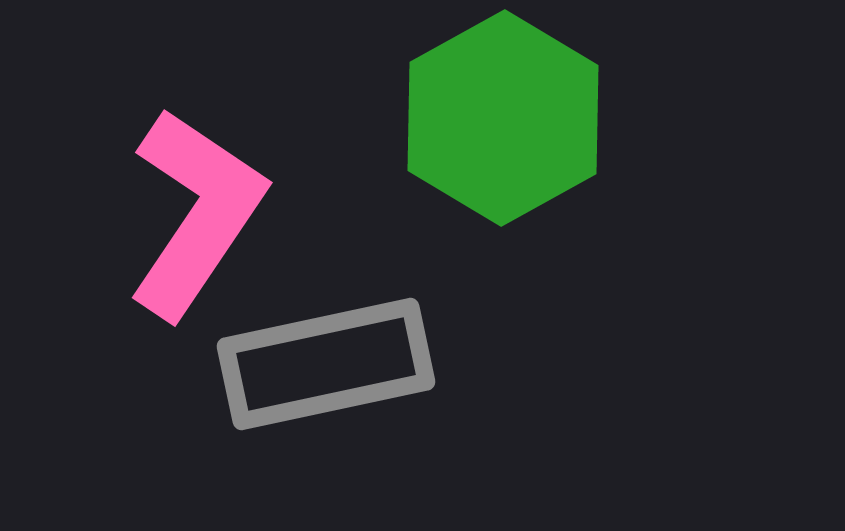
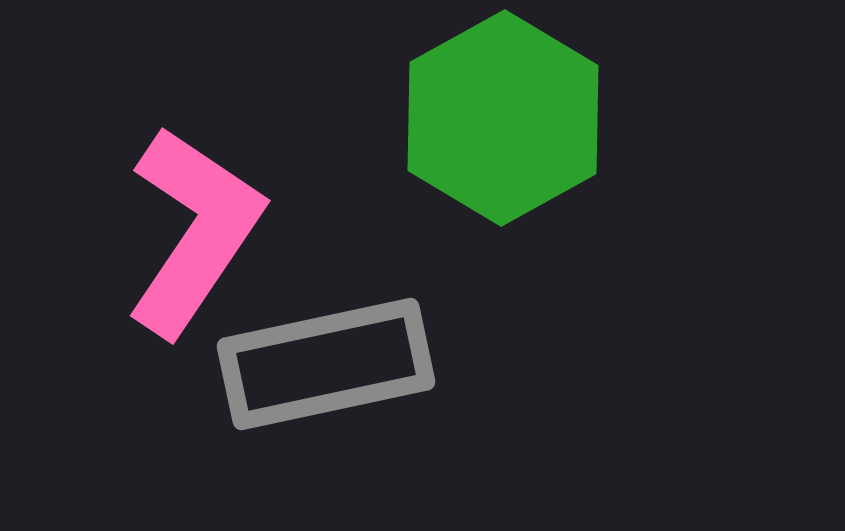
pink L-shape: moved 2 px left, 18 px down
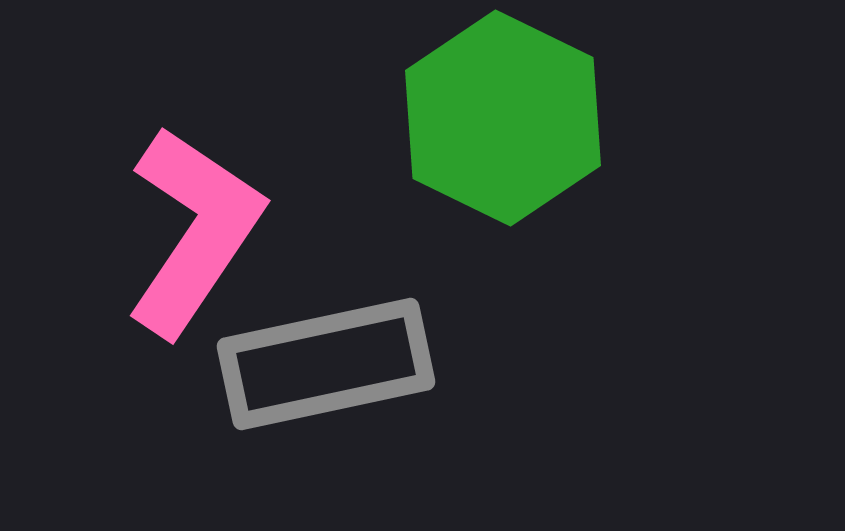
green hexagon: rotated 5 degrees counterclockwise
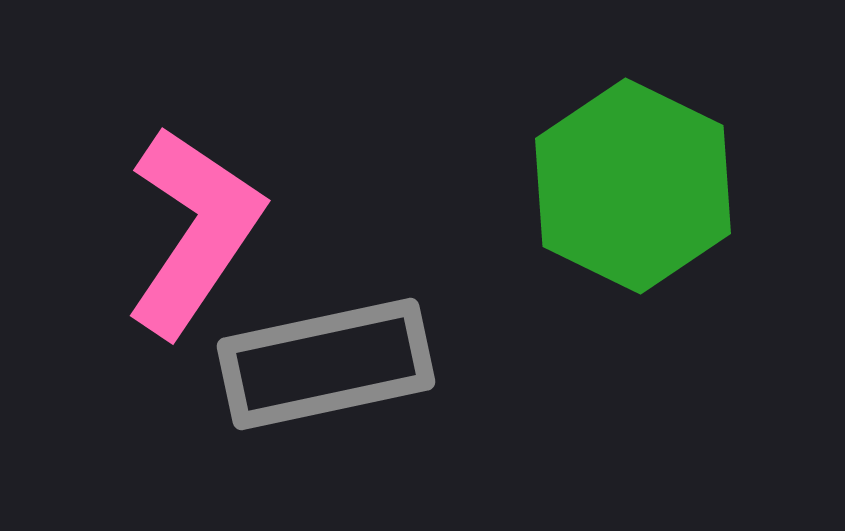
green hexagon: moved 130 px right, 68 px down
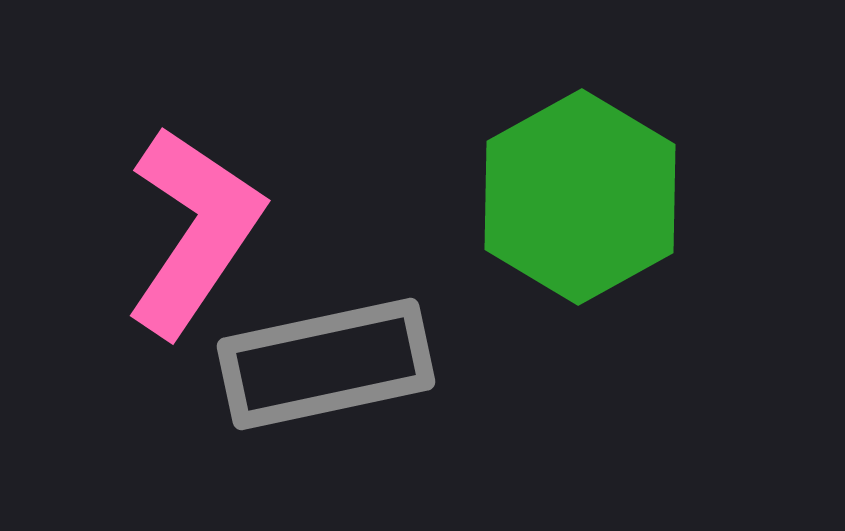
green hexagon: moved 53 px left, 11 px down; rotated 5 degrees clockwise
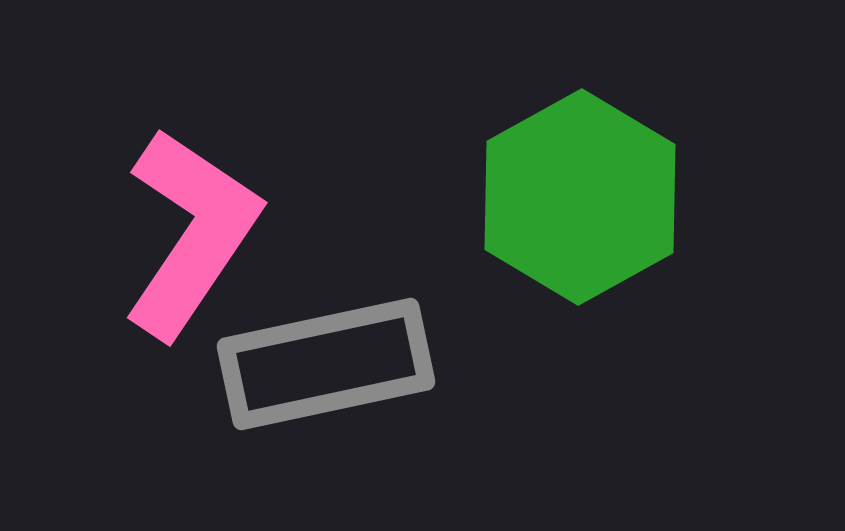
pink L-shape: moved 3 px left, 2 px down
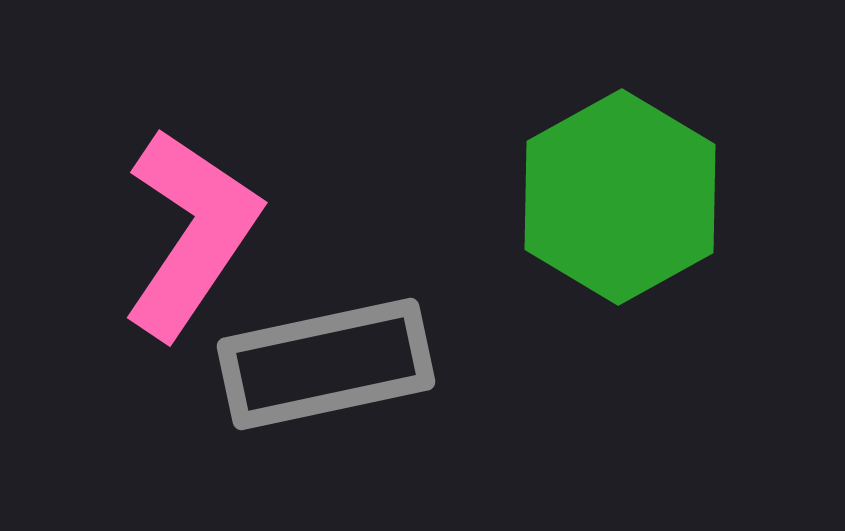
green hexagon: moved 40 px right
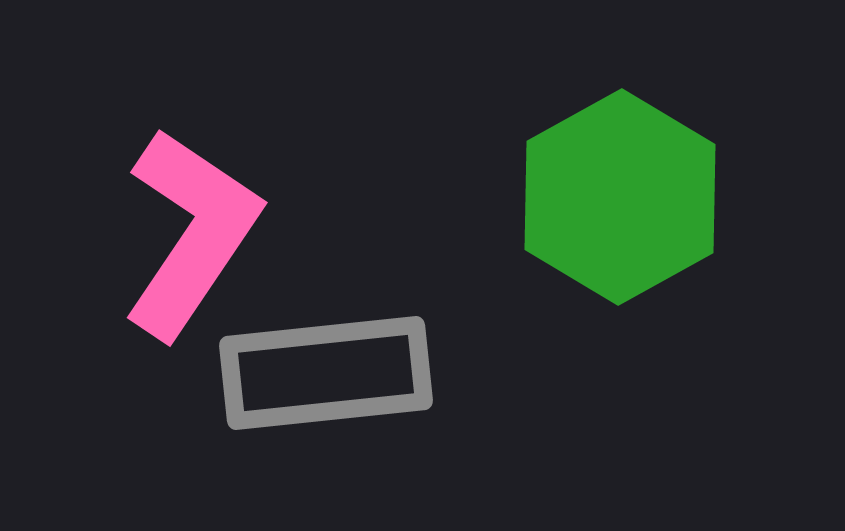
gray rectangle: moved 9 px down; rotated 6 degrees clockwise
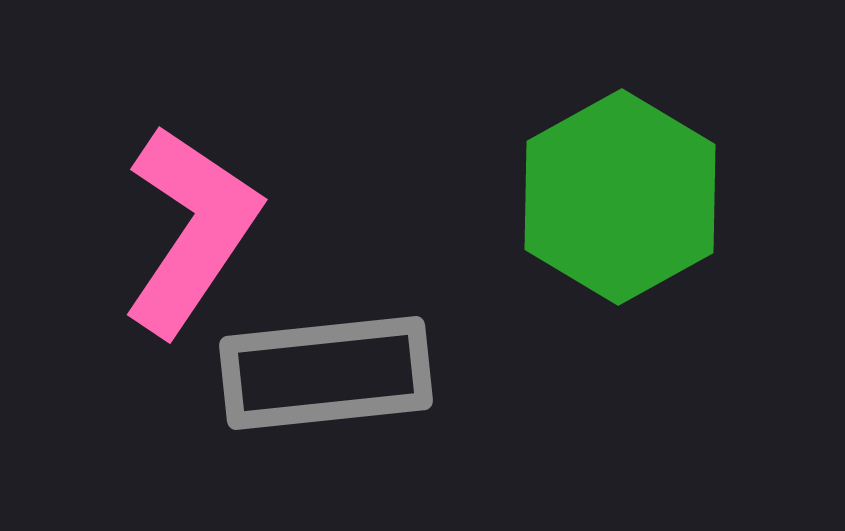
pink L-shape: moved 3 px up
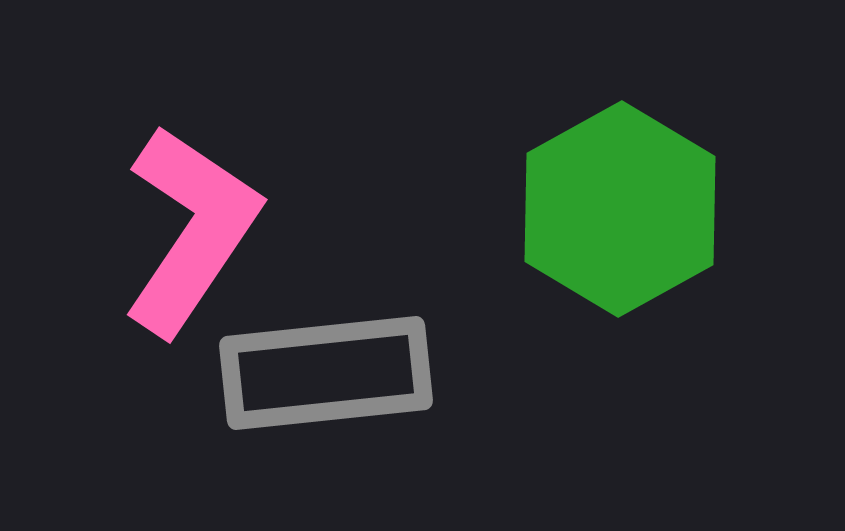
green hexagon: moved 12 px down
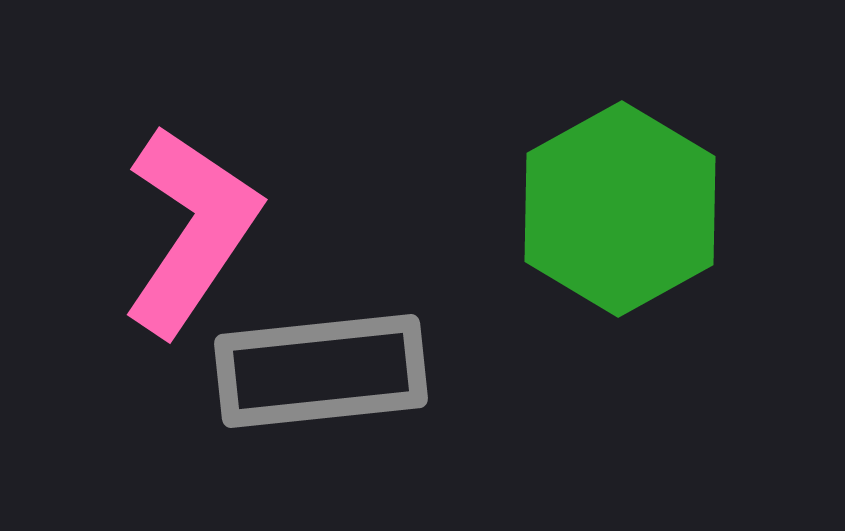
gray rectangle: moved 5 px left, 2 px up
